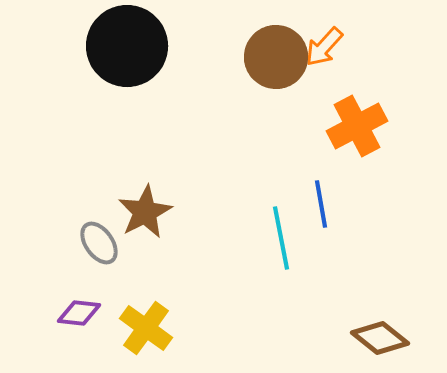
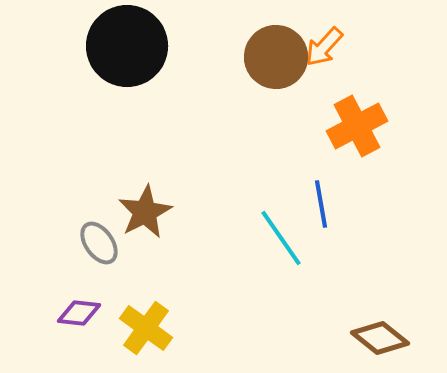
cyan line: rotated 24 degrees counterclockwise
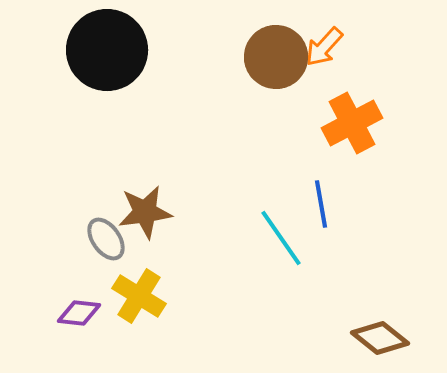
black circle: moved 20 px left, 4 px down
orange cross: moved 5 px left, 3 px up
brown star: rotated 20 degrees clockwise
gray ellipse: moved 7 px right, 4 px up
yellow cross: moved 7 px left, 32 px up; rotated 4 degrees counterclockwise
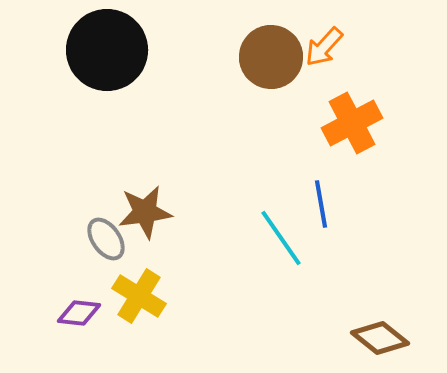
brown circle: moved 5 px left
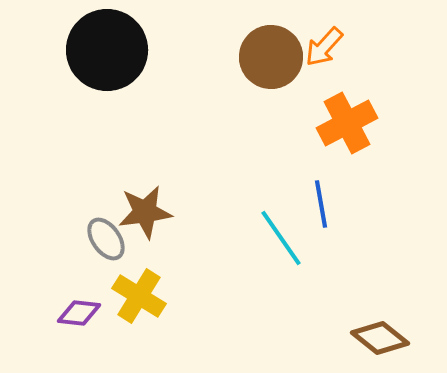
orange cross: moved 5 px left
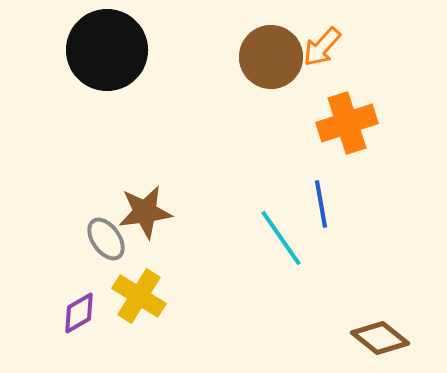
orange arrow: moved 2 px left
orange cross: rotated 10 degrees clockwise
purple diamond: rotated 36 degrees counterclockwise
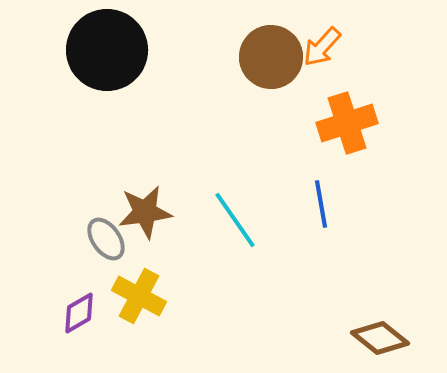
cyan line: moved 46 px left, 18 px up
yellow cross: rotated 4 degrees counterclockwise
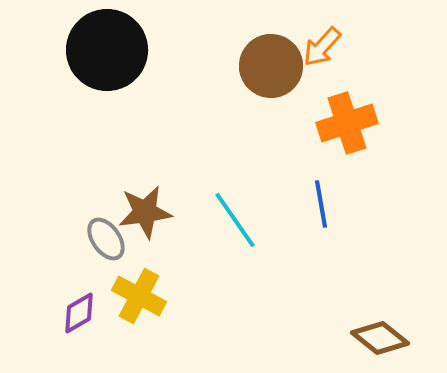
brown circle: moved 9 px down
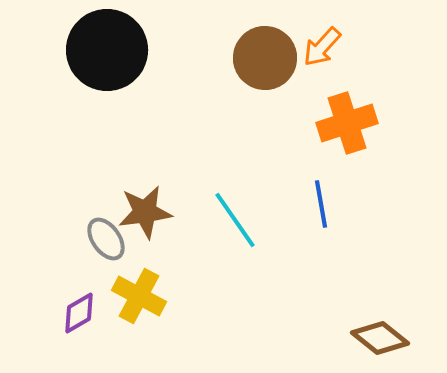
brown circle: moved 6 px left, 8 px up
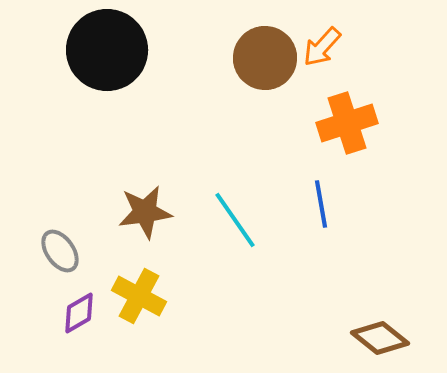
gray ellipse: moved 46 px left, 12 px down
